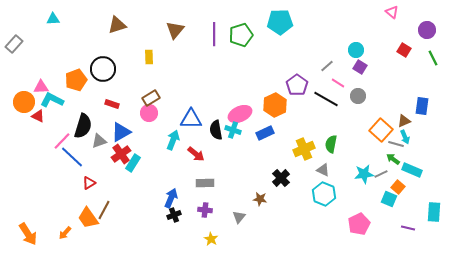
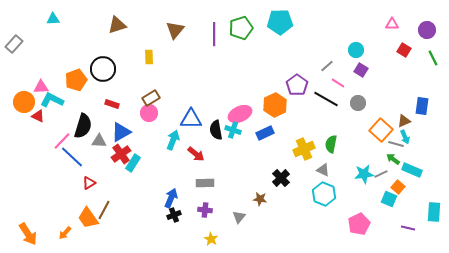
pink triangle at (392, 12): moved 12 px down; rotated 40 degrees counterclockwise
green pentagon at (241, 35): moved 7 px up
purple square at (360, 67): moved 1 px right, 3 px down
gray circle at (358, 96): moved 7 px down
gray triangle at (99, 141): rotated 21 degrees clockwise
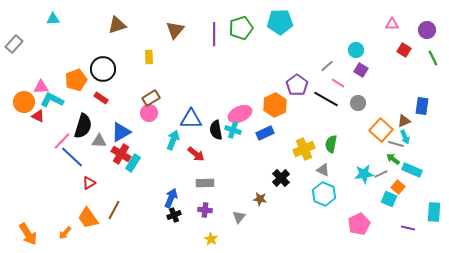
red rectangle at (112, 104): moved 11 px left, 6 px up; rotated 16 degrees clockwise
red cross at (121, 154): rotated 24 degrees counterclockwise
brown line at (104, 210): moved 10 px right
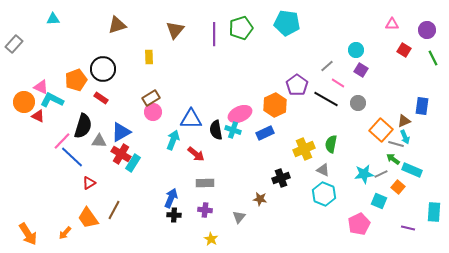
cyan pentagon at (280, 22): moved 7 px right, 1 px down; rotated 10 degrees clockwise
pink triangle at (41, 87): rotated 28 degrees clockwise
pink circle at (149, 113): moved 4 px right, 1 px up
black cross at (281, 178): rotated 24 degrees clockwise
cyan square at (389, 199): moved 10 px left, 2 px down
black cross at (174, 215): rotated 24 degrees clockwise
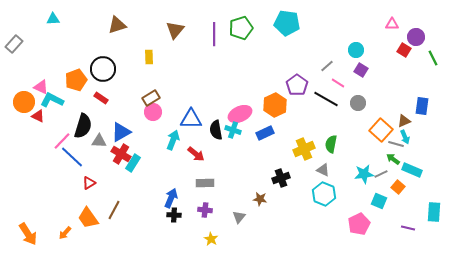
purple circle at (427, 30): moved 11 px left, 7 px down
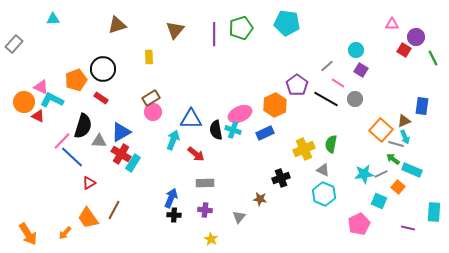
gray circle at (358, 103): moved 3 px left, 4 px up
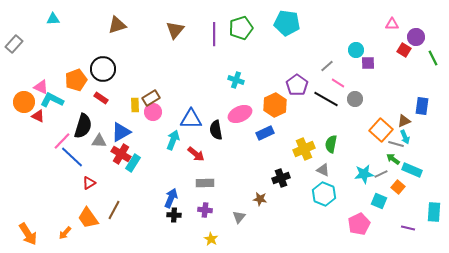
yellow rectangle at (149, 57): moved 14 px left, 48 px down
purple square at (361, 70): moved 7 px right, 7 px up; rotated 32 degrees counterclockwise
cyan cross at (233, 130): moved 3 px right, 50 px up
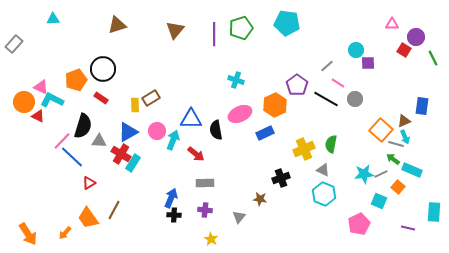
pink circle at (153, 112): moved 4 px right, 19 px down
blue triangle at (121, 132): moved 7 px right
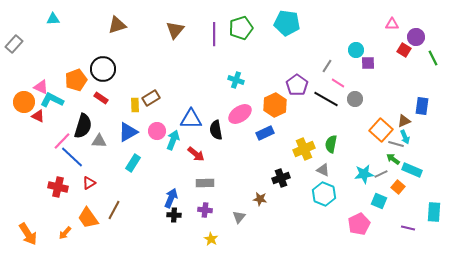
gray line at (327, 66): rotated 16 degrees counterclockwise
pink ellipse at (240, 114): rotated 10 degrees counterclockwise
red cross at (121, 154): moved 63 px left, 33 px down; rotated 18 degrees counterclockwise
